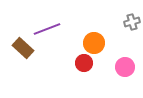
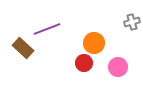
pink circle: moved 7 px left
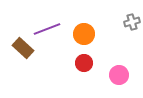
orange circle: moved 10 px left, 9 px up
pink circle: moved 1 px right, 8 px down
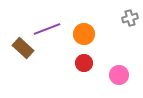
gray cross: moved 2 px left, 4 px up
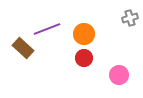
red circle: moved 5 px up
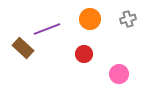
gray cross: moved 2 px left, 1 px down
orange circle: moved 6 px right, 15 px up
red circle: moved 4 px up
pink circle: moved 1 px up
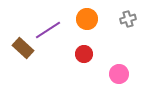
orange circle: moved 3 px left
purple line: moved 1 px right, 1 px down; rotated 12 degrees counterclockwise
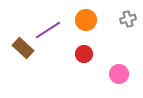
orange circle: moved 1 px left, 1 px down
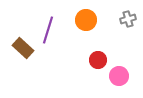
purple line: rotated 40 degrees counterclockwise
red circle: moved 14 px right, 6 px down
pink circle: moved 2 px down
